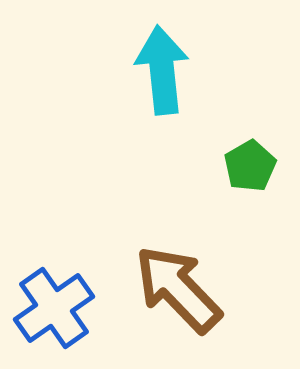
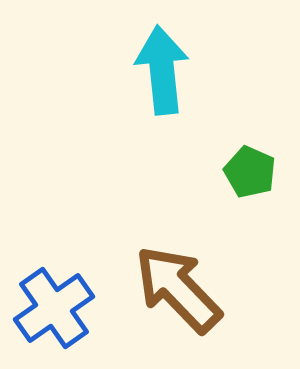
green pentagon: moved 6 px down; rotated 18 degrees counterclockwise
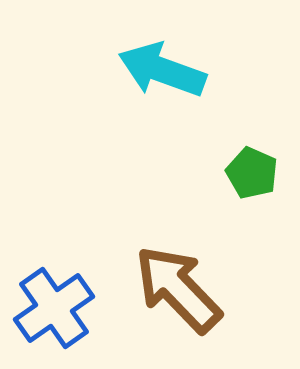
cyan arrow: rotated 64 degrees counterclockwise
green pentagon: moved 2 px right, 1 px down
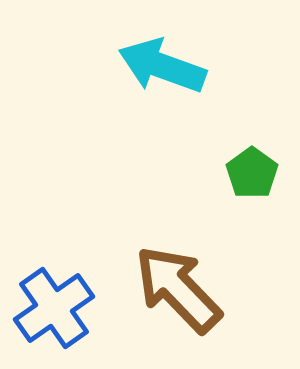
cyan arrow: moved 4 px up
green pentagon: rotated 12 degrees clockwise
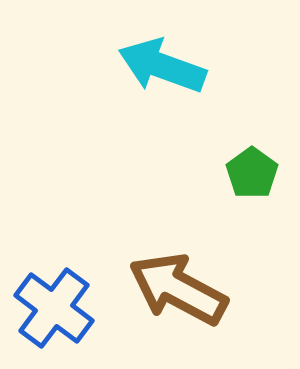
brown arrow: rotated 18 degrees counterclockwise
blue cross: rotated 18 degrees counterclockwise
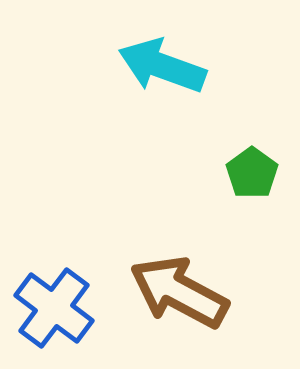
brown arrow: moved 1 px right, 3 px down
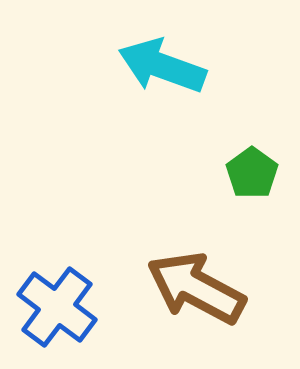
brown arrow: moved 17 px right, 4 px up
blue cross: moved 3 px right, 1 px up
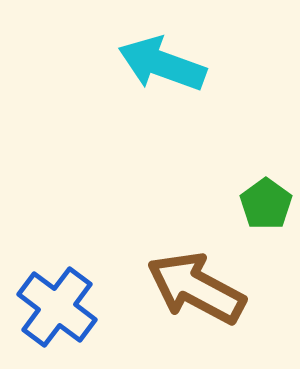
cyan arrow: moved 2 px up
green pentagon: moved 14 px right, 31 px down
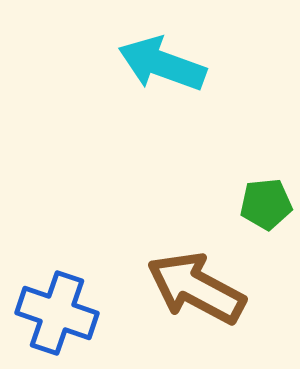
green pentagon: rotated 30 degrees clockwise
blue cross: moved 6 px down; rotated 18 degrees counterclockwise
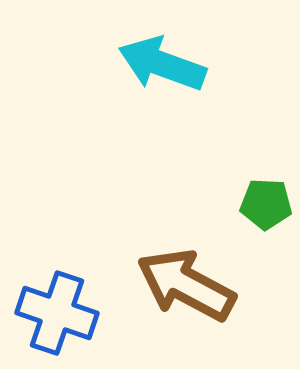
green pentagon: rotated 9 degrees clockwise
brown arrow: moved 10 px left, 3 px up
